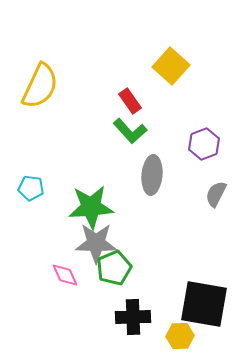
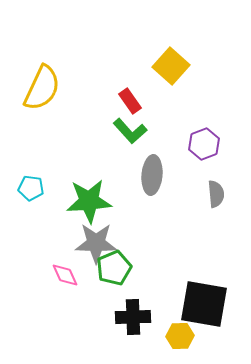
yellow semicircle: moved 2 px right, 2 px down
gray semicircle: rotated 148 degrees clockwise
green star: moved 2 px left, 6 px up
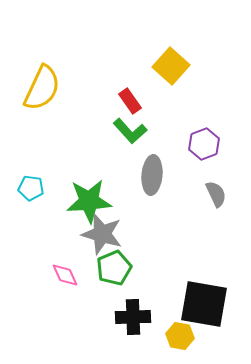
gray semicircle: rotated 20 degrees counterclockwise
gray star: moved 6 px right, 9 px up; rotated 15 degrees clockwise
yellow hexagon: rotated 12 degrees clockwise
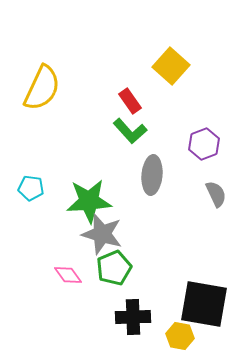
pink diamond: moved 3 px right; rotated 12 degrees counterclockwise
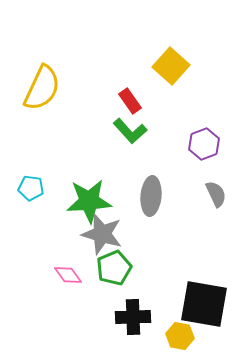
gray ellipse: moved 1 px left, 21 px down
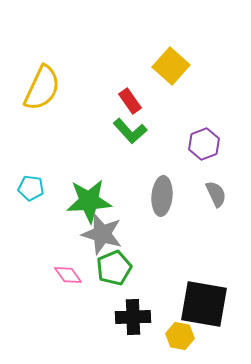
gray ellipse: moved 11 px right
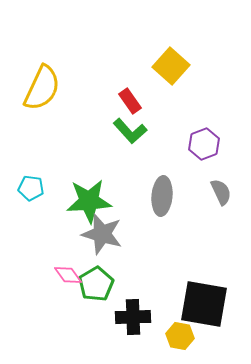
gray semicircle: moved 5 px right, 2 px up
green pentagon: moved 18 px left, 16 px down; rotated 8 degrees counterclockwise
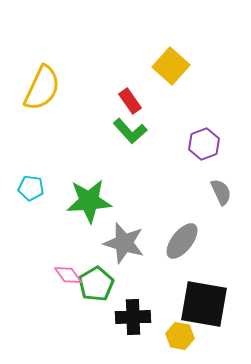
gray ellipse: moved 20 px right, 45 px down; rotated 33 degrees clockwise
gray star: moved 22 px right, 9 px down
